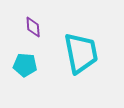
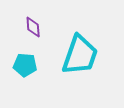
cyan trapezoid: moved 1 px left, 2 px down; rotated 30 degrees clockwise
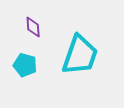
cyan pentagon: rotated 10 degrees clockwise
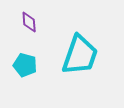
purple diamond: moved 4 px left, 5 px up
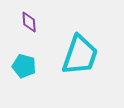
cyan pentagon: moved 1 px left, 1 px down
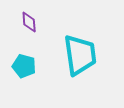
cyan trapezoid: rotated 27 degrees counterclockwise
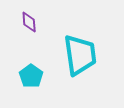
cyan pentagon: moved 7 px right, 10 px down; rotated 20 degrees clockwise
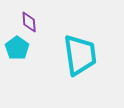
cyan pentagon: moved 14 px left, 28 px up
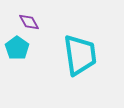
purple diamond: rotated 25 degrees counterclockwise
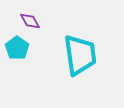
purple diamond: moved 1 px right, 1 px up
